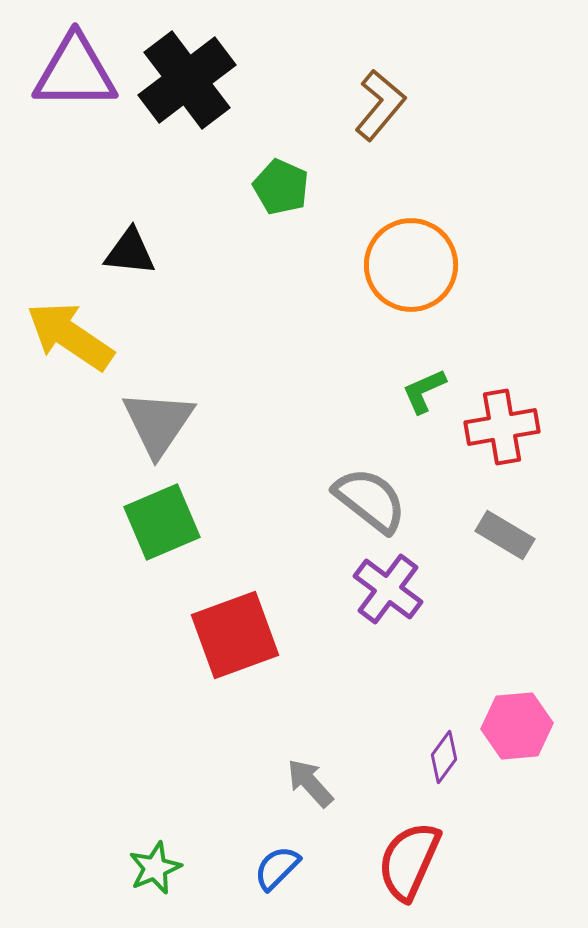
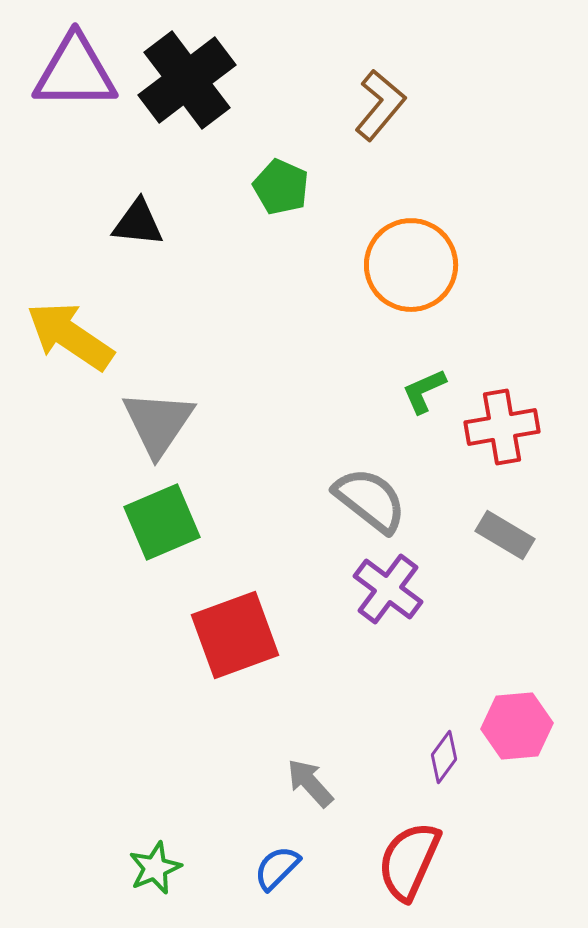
black triangle: moved 8 px right, 29 px up
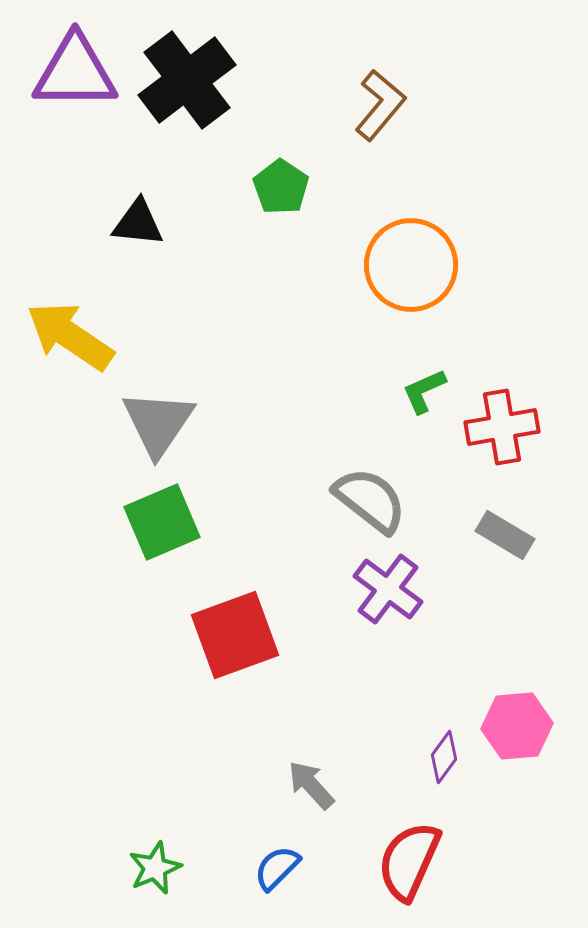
green pentagon: rotated 10 degrees clockwise
gray arrow: moved 1 px right, 2 px down
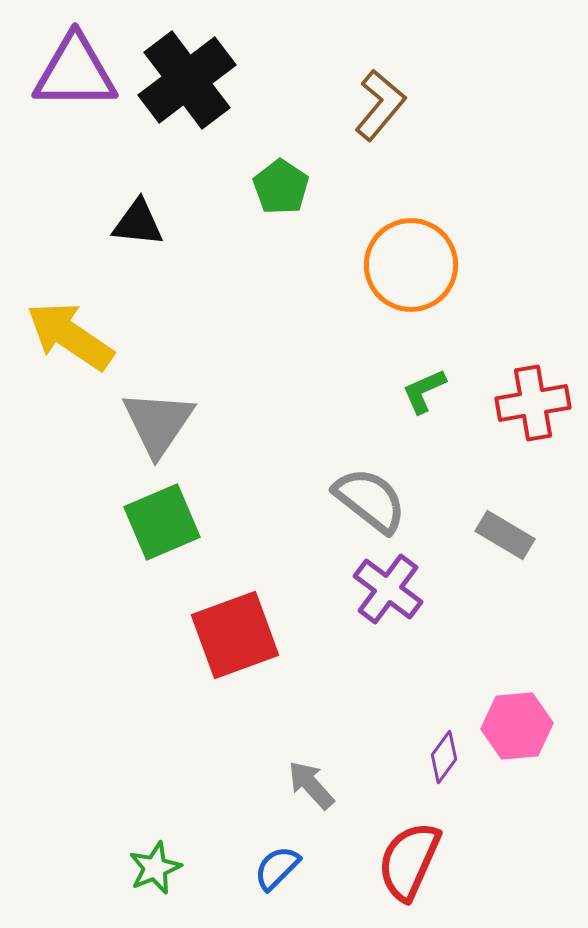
red cross: moved 31 px right, 24 px up
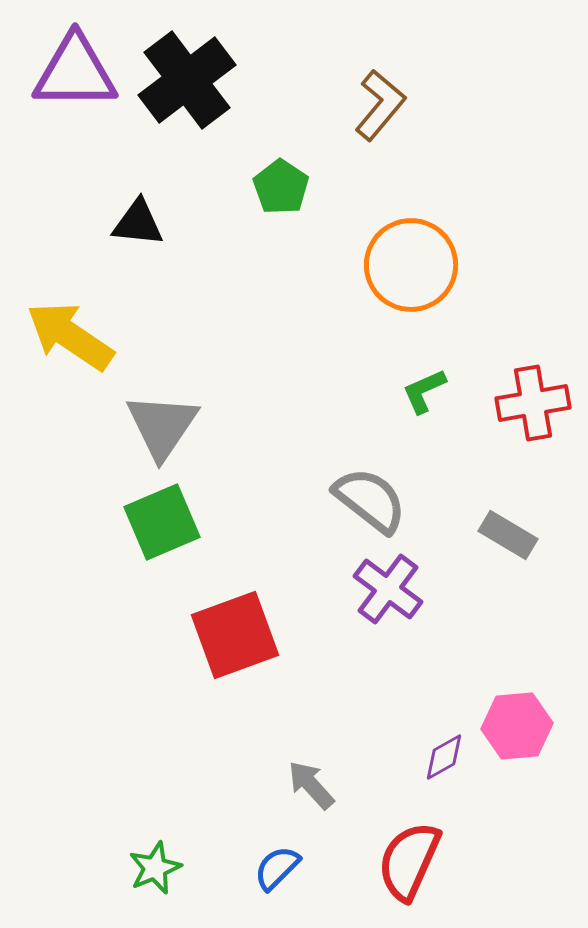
gray triangle: moved 4 px right, 3 px down
gray rectangle: moved 3 px right
purple diamond: rotated 24 degrees clockwise
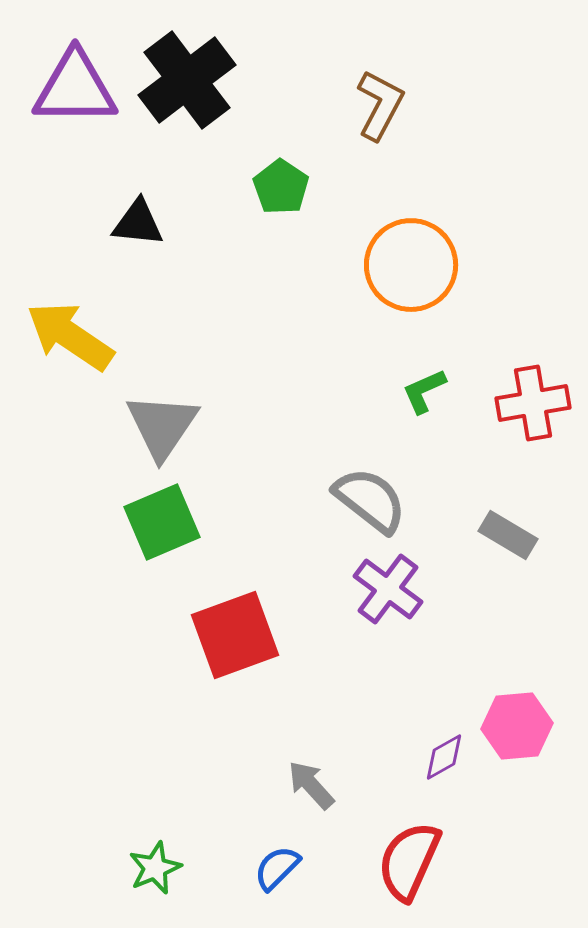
purple triangle: moved 16 px down
brown L-shape: rotated 12 degrees counterclockwise
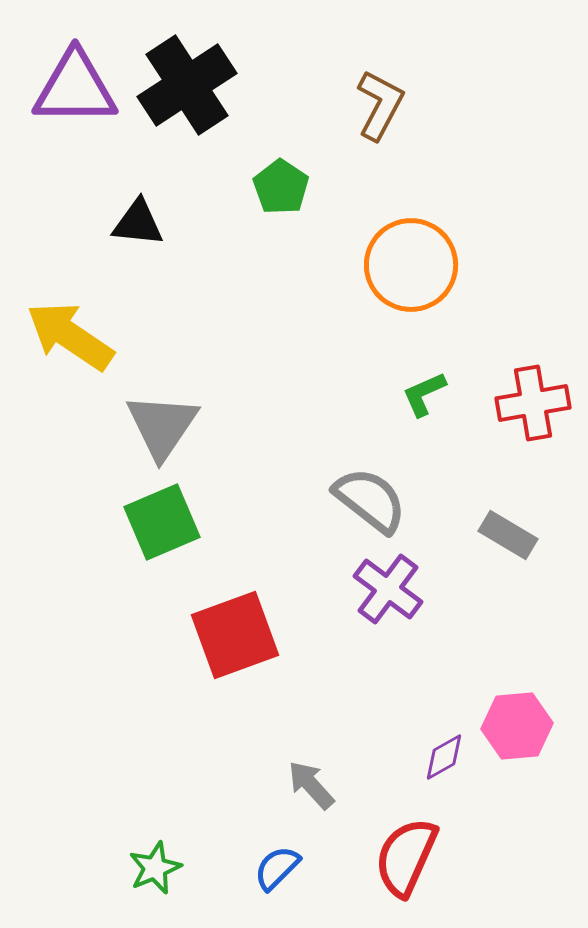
black cross: moved 5 px down; rotated 4 degrees clockwise
green L-shape: moved 3 px down
red semicircle: moved 3 px left, 4 px up
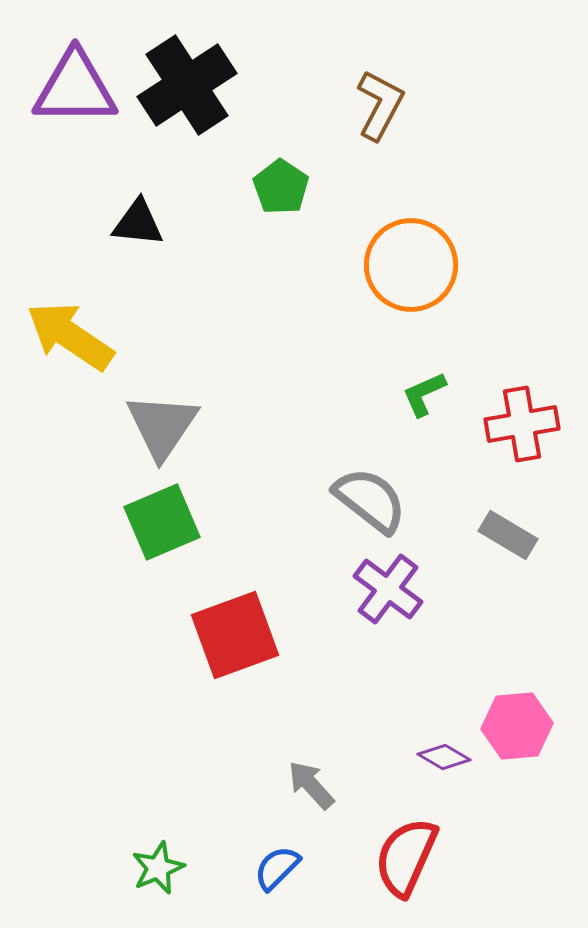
red cross: moved 11 px left, 21 px down
purple diamond: rotated 60 degrees clockwise
green star: moved 3 px right
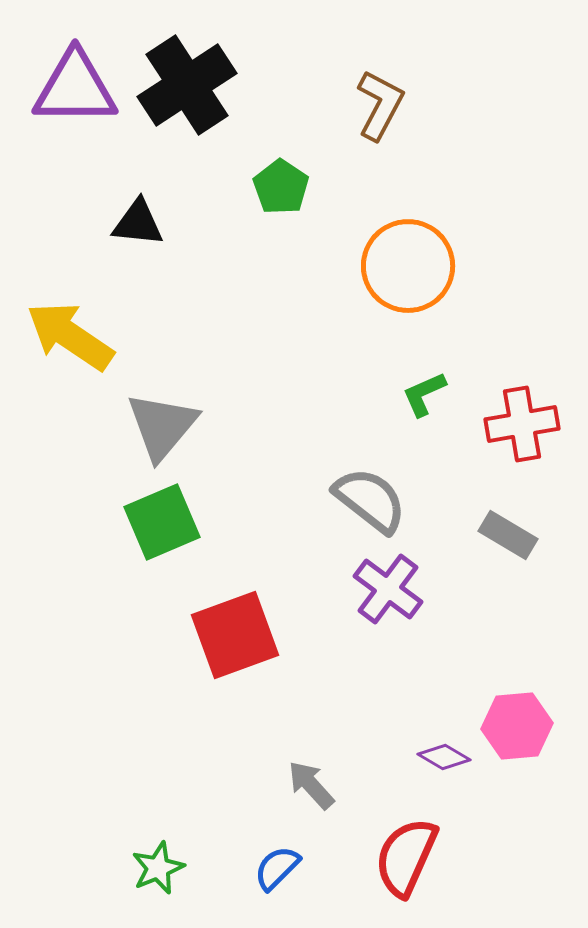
orange circle: moved 3 px left, 1 px down
gray triangle: rotated 6 degrees clockwise
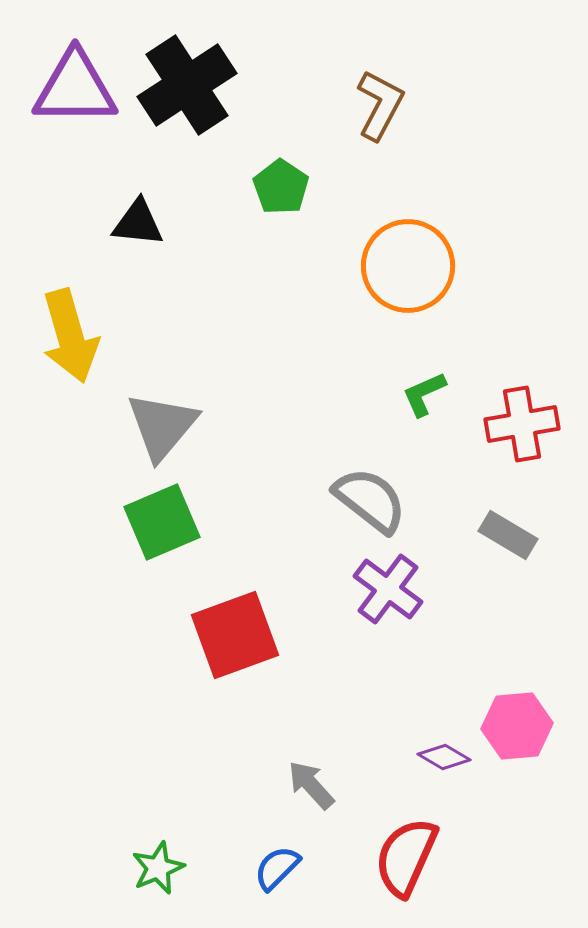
yellow arrow: rotated 140 degrees counterclockwise
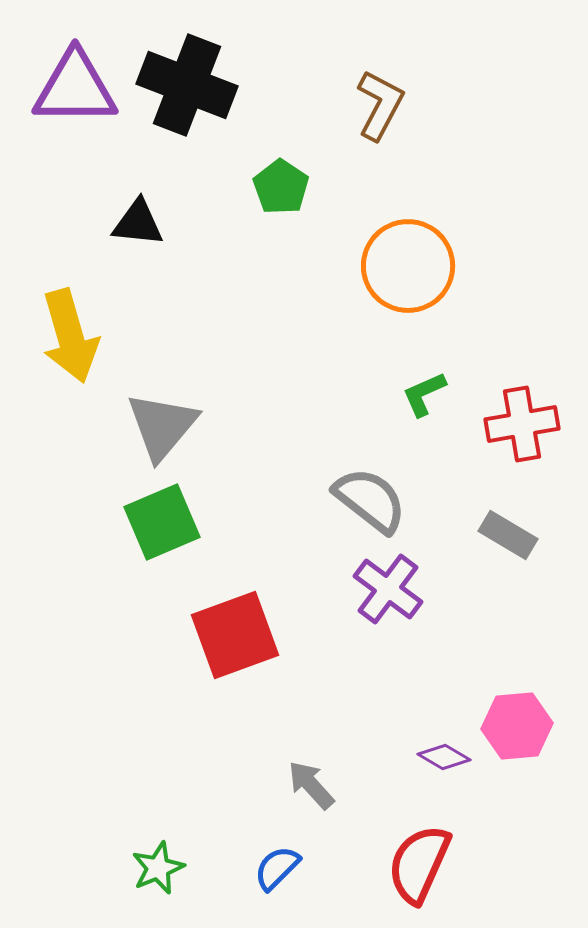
black cross: rotated 36 degrees counterclockwise
red semicircle: moved 13 px right, 7 px down
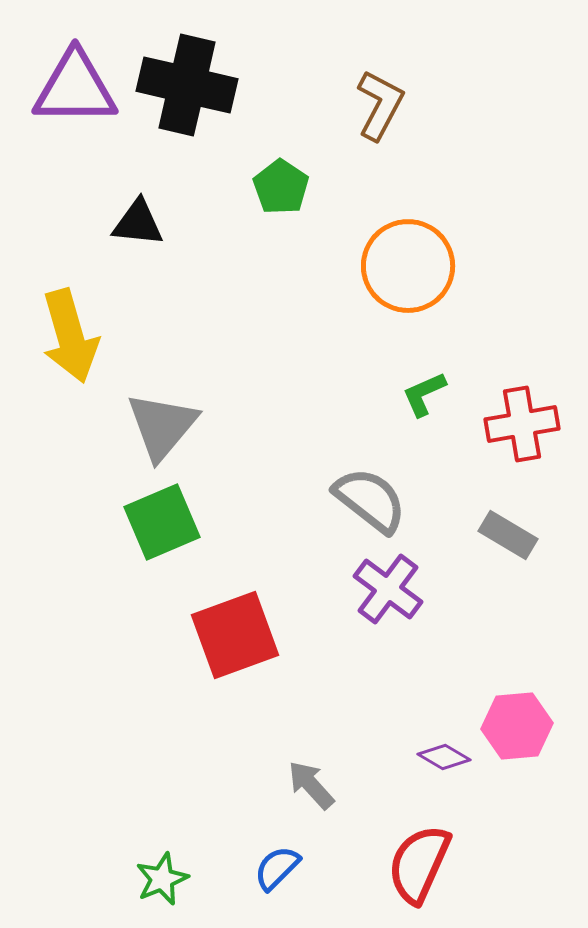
black cross: rotated 8 degrees counterclockwise
green star: moved 4 px right, 11 px down
